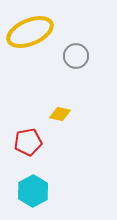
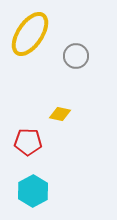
yellow ellipse: moved 2 px down; rotated 33 degrees counterclockwise
red pentagon: rotated 12 degrees clockwise
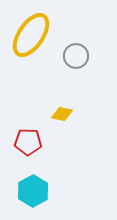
yellow ellipse: moved 1 px right, 1 px down
yellow diamond: moved 2 px right
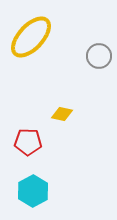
yellow ellipse: moved 2 px down; rotated 9 degrees clockwise
gray circle: moved 23 px right
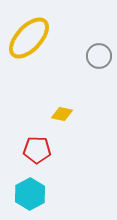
yellow ellipse: moved 2 px left, 1 px down
red pentagon: moved 9 px right, 8 px down
cyan hexagon: moved 3 px left, 3 px down
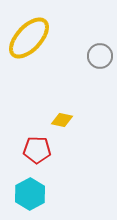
gray circle: moved 1 px right
yellow diamond: moved 6 px down
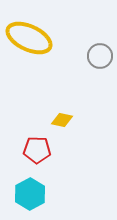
yellow ellipse: rotated 72 degrees clockwise
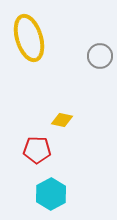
yellow ellipse: rotated 48 degrees clockwise
cyan hexagon: moved 21 px right
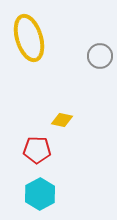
cyan hexagon: moved 11 px left
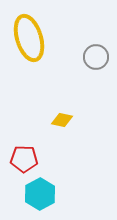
gray circle: moved 4 px left, 1 px down
red pentagon: moved 13 px left, 9 px down
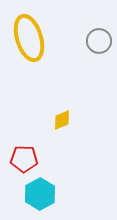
gray circle: moved 3 px right, 16 px up
yellow diamond: rotated 35 degrees counterclockwise
